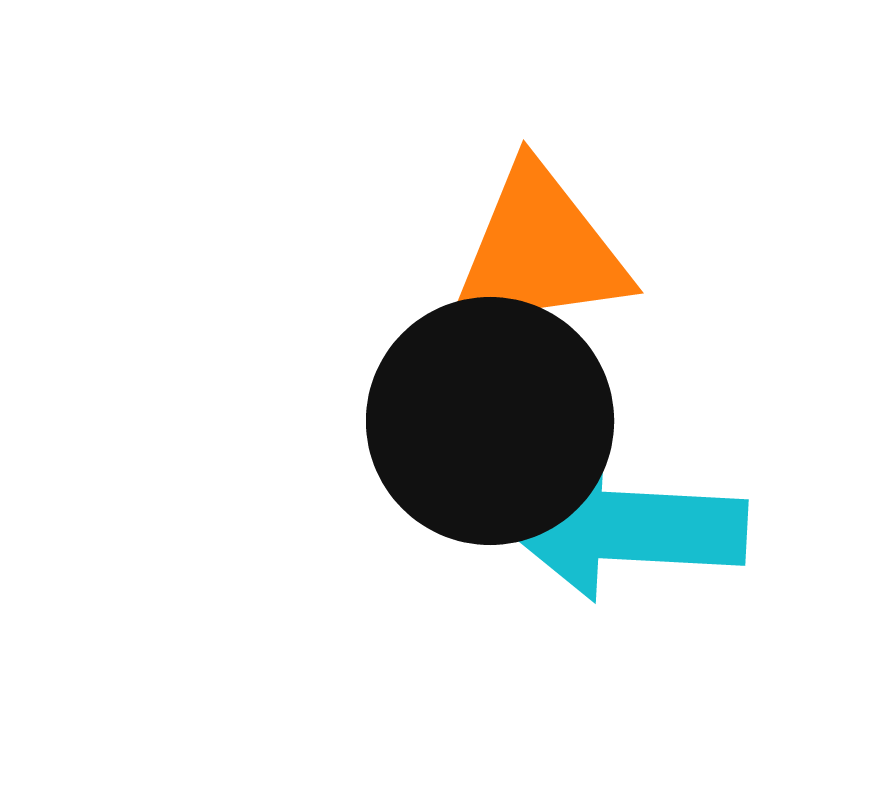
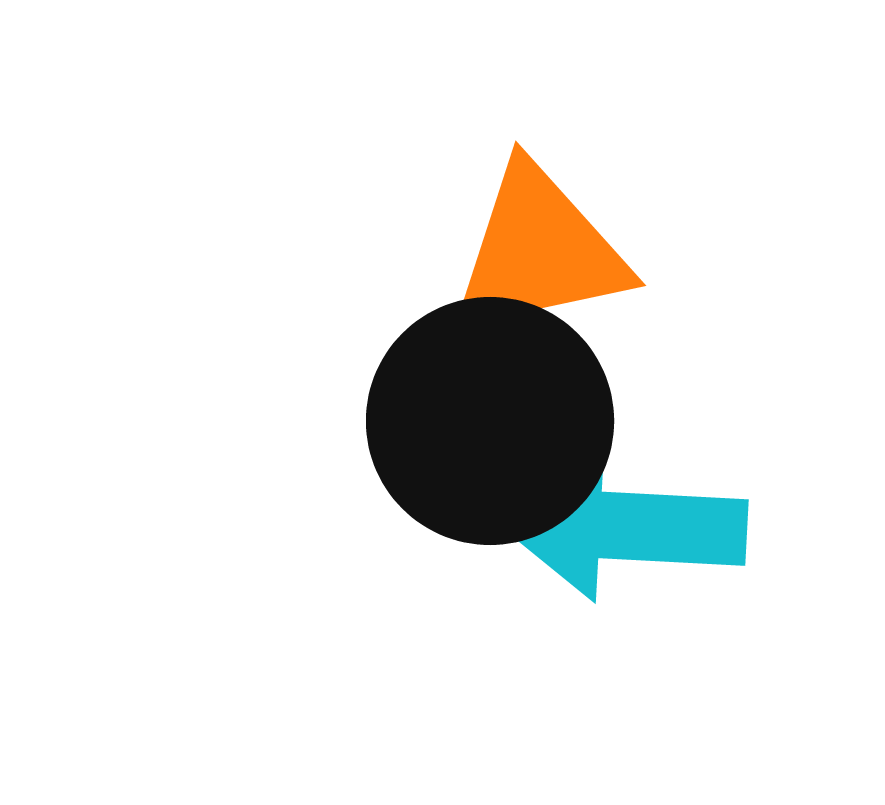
orange triangle: rotated 4 degrees counterclockwise
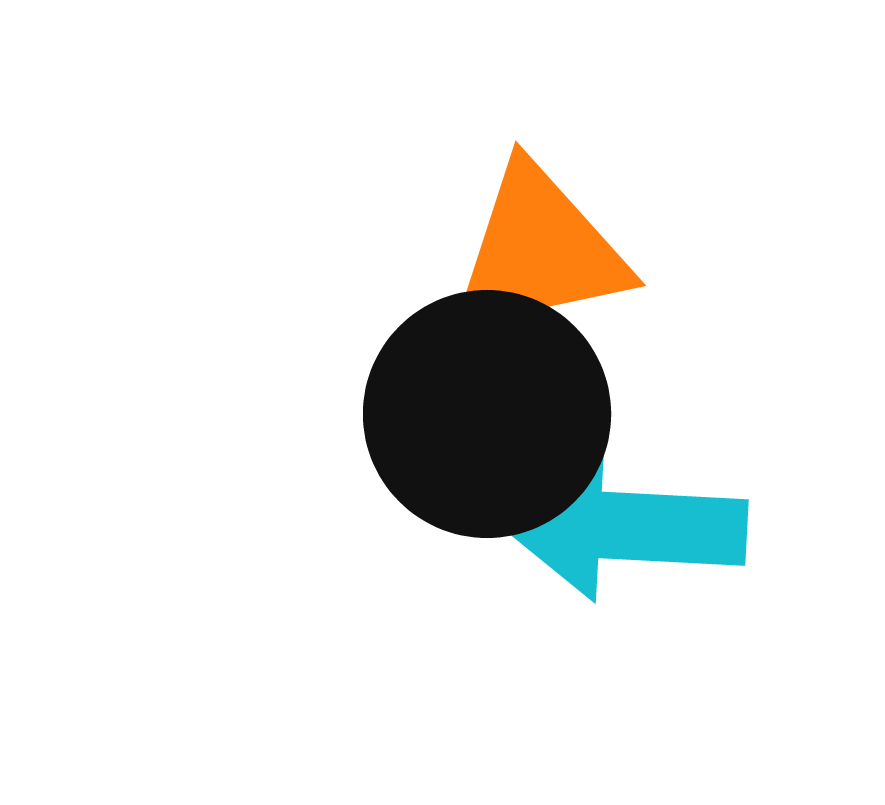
black circle: moved 3 px left, 7 px up
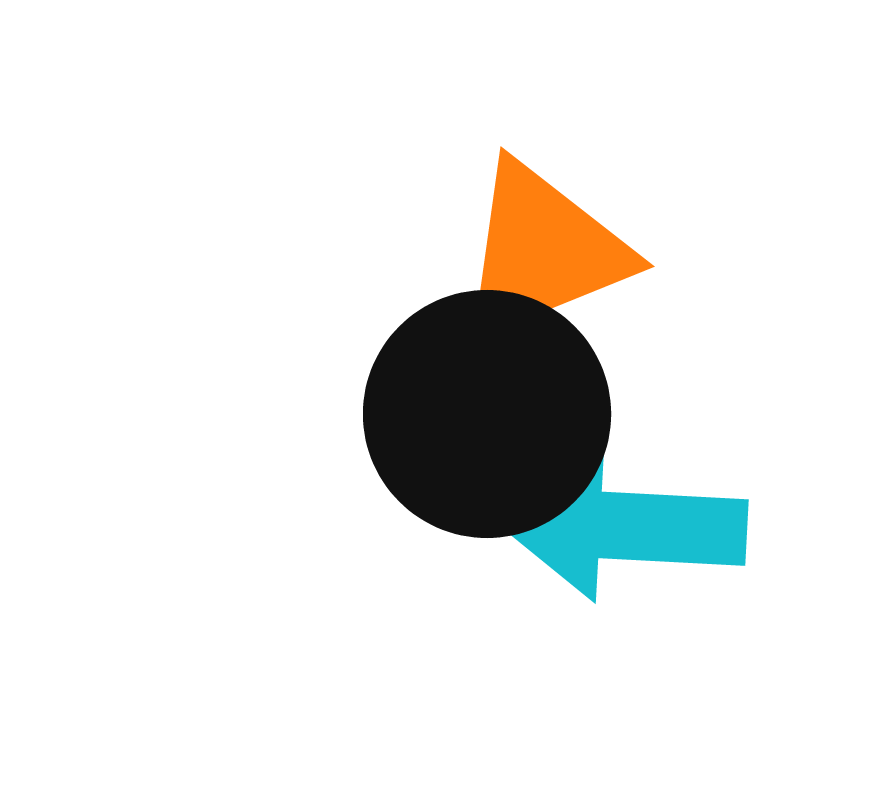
orange triangle: moved 4 px right; rotated 10 degrees counterclockwise
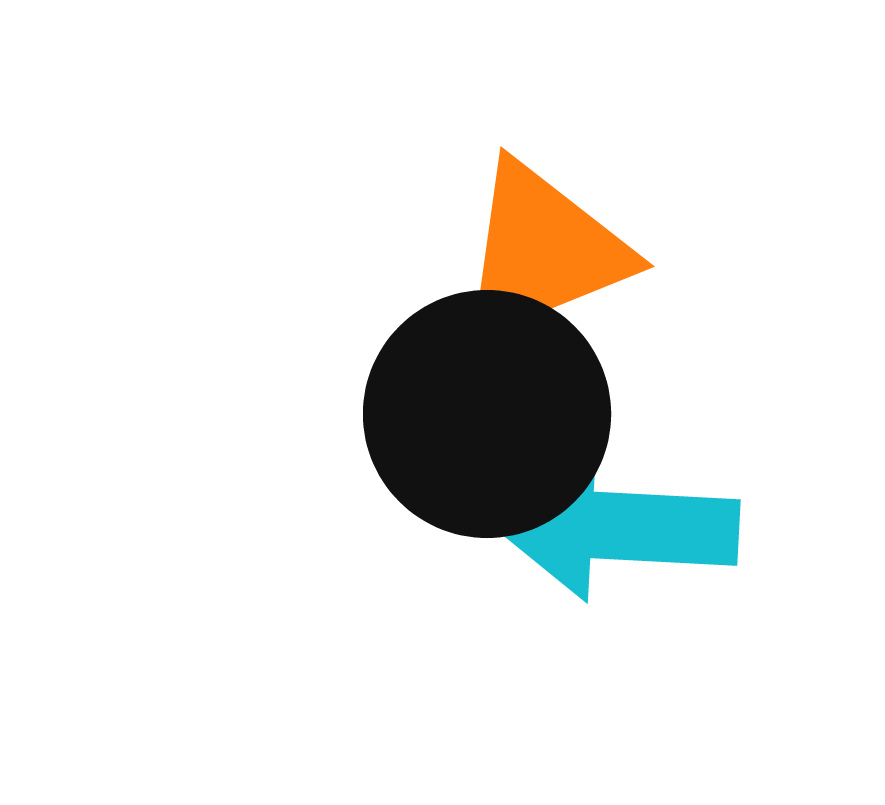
cyan arrow: moved 8 px left
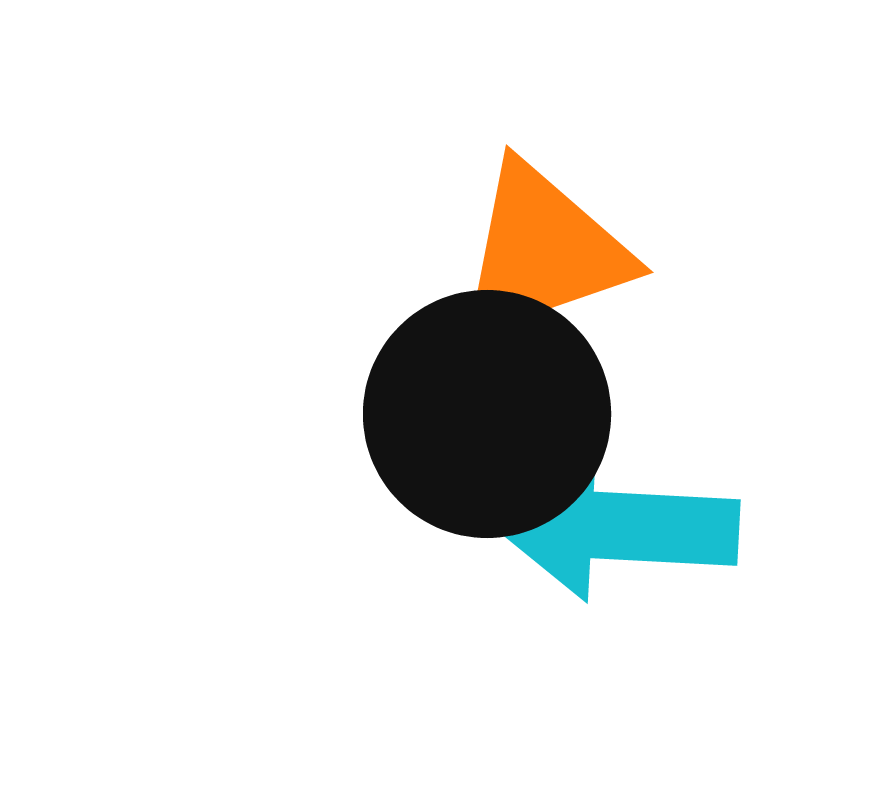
orange triangle: rotated 3 degrees clockwise
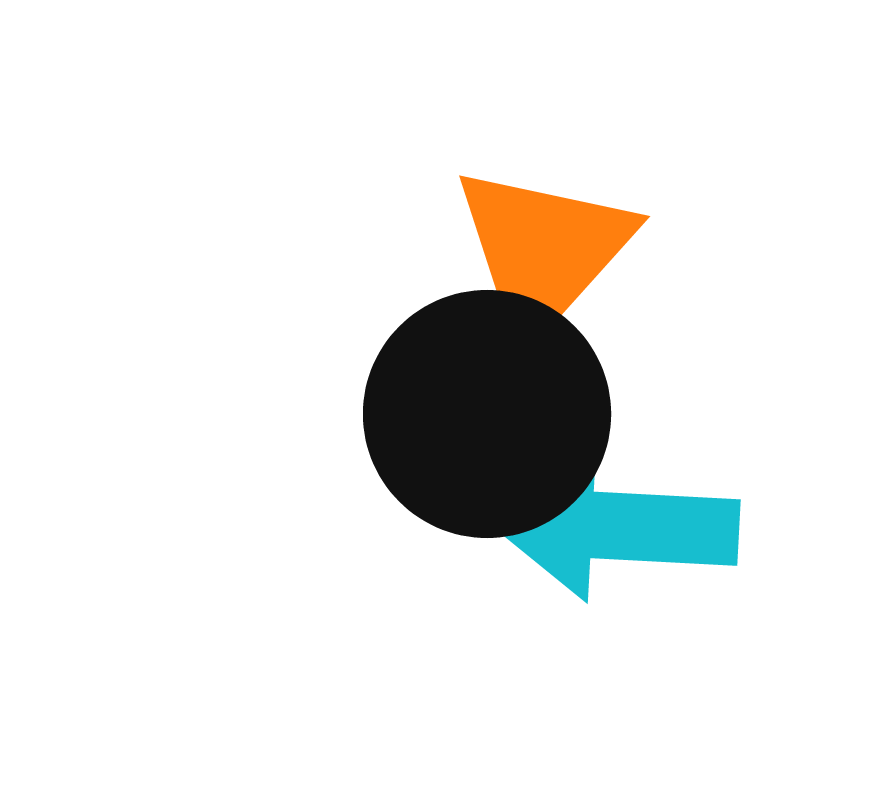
orange triangle: rotated 29 degrees counterclockwise
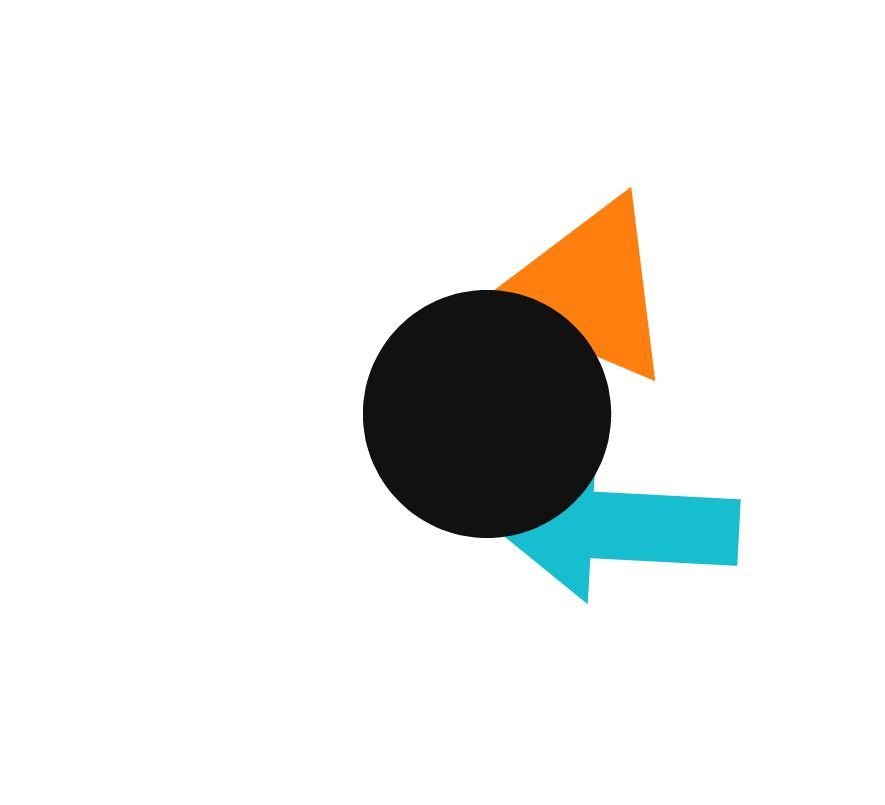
orange triangle: moved 44 px right, 40 px down; rotated 49 degrees counterclockwise
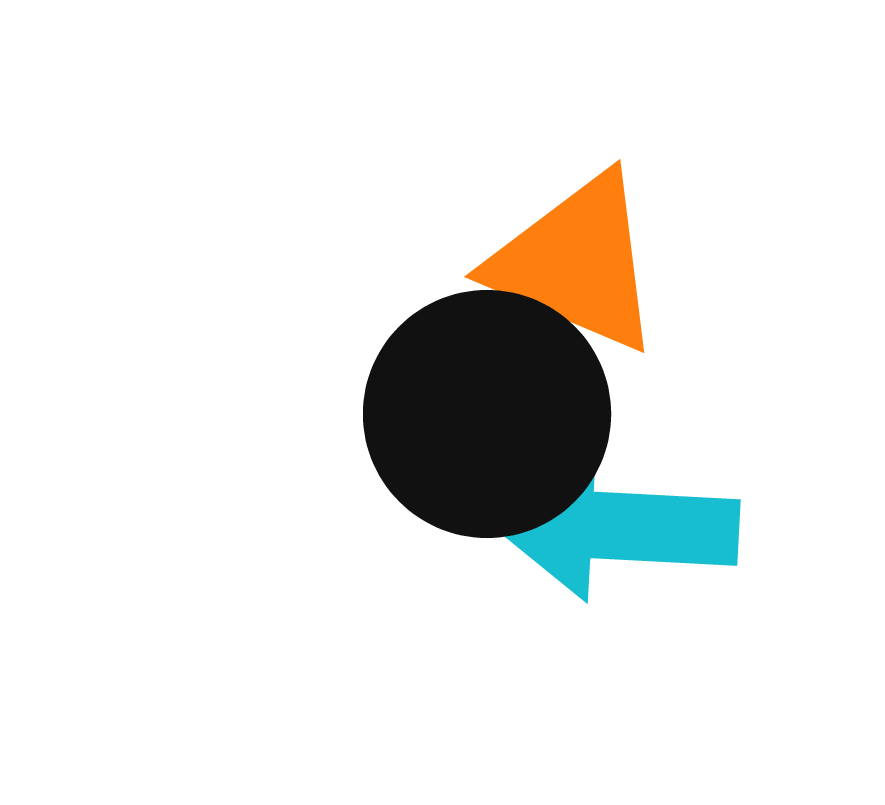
orange triangle: moved 11 px left, 28 px up
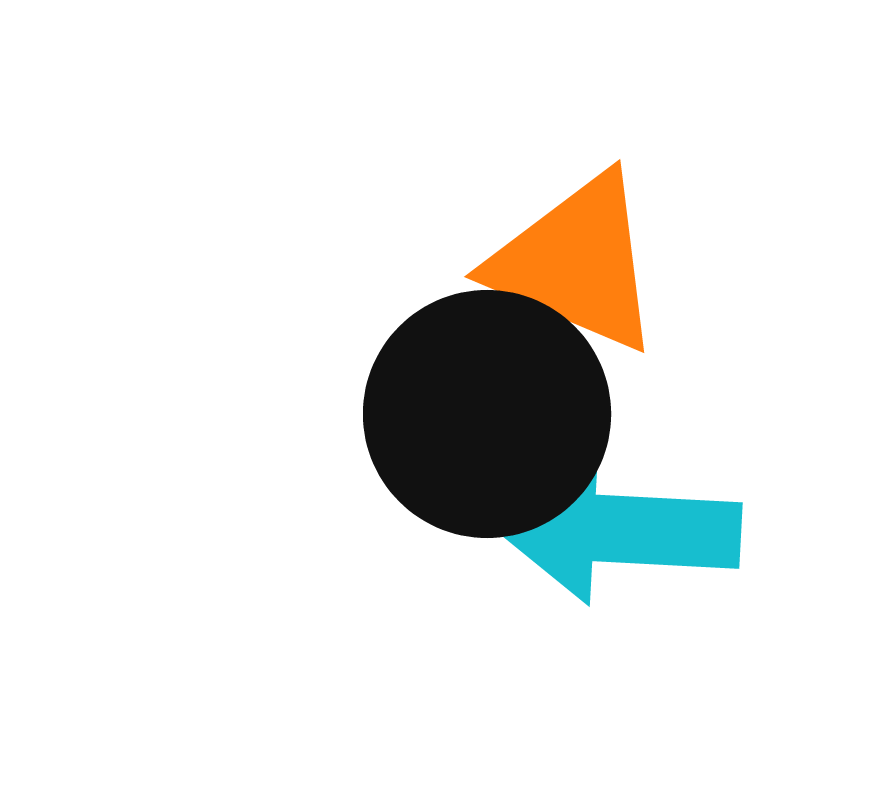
cyan arrow: moved 2 px right, 3 px down
